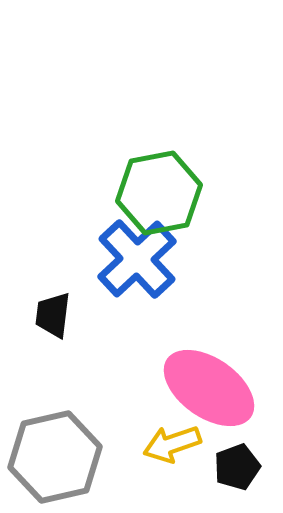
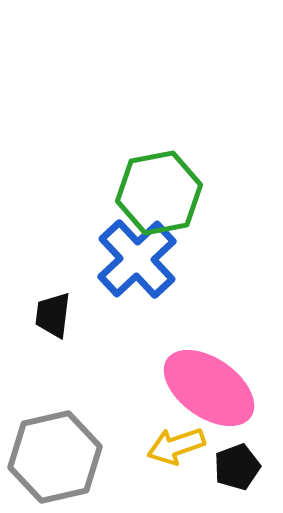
yellow arrow: moved 4 px right, 2 px down
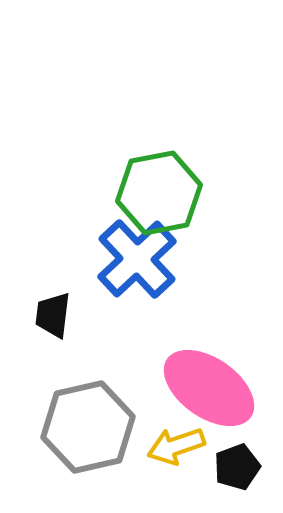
gray hexagon: moved 33 px right, 30 px up
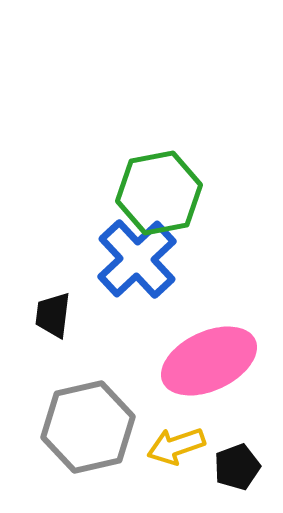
pink ellipse: moved 27 px up; rotated 60 degrees counterclockwise
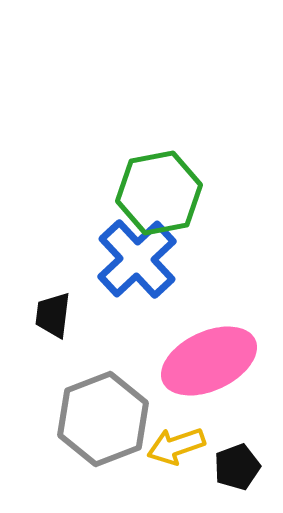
gray hexagon: moved 15 px right, 8 px up; rotated 8 degrees counterclockwise
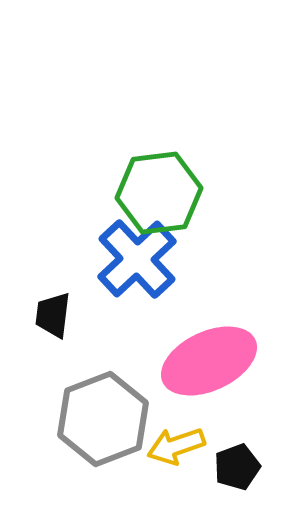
green hexagon: rotated 4 degrees clockwise
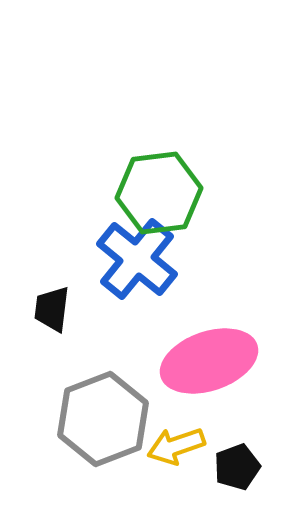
blue cross: rotated 8 degrees counterclockwise
black trapezoid: moved 1 px left, 6 px up
pink ellipse: rotated 6 degrees clockwise
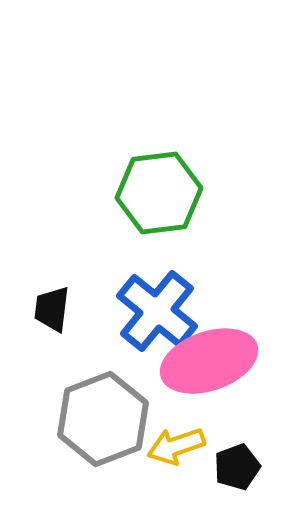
blue cross: moved 20 px right, 52 px down
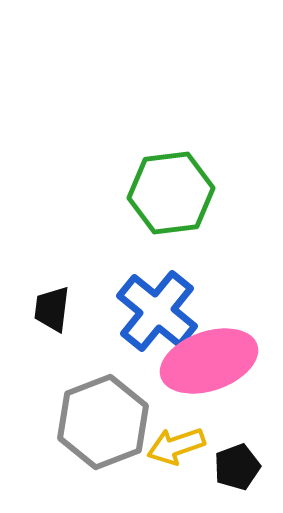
green hexagon: moved 12 px right
gray hexagon: moved 3 px down
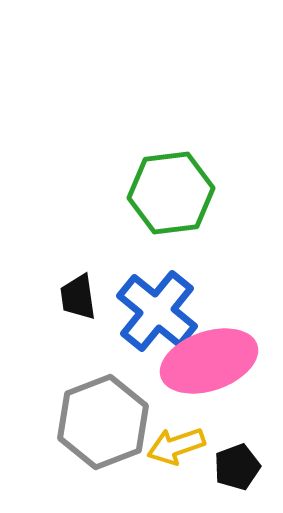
black trapezoid: moved 26 px right, 12 px up; rotated 15 degrees counterclockwise
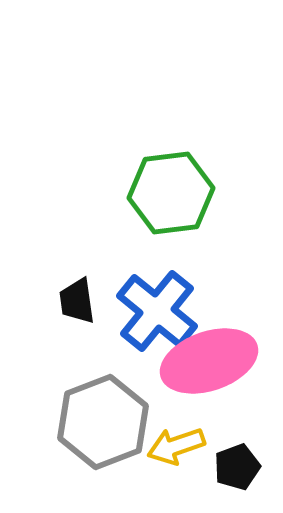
black trapezoid: moved 1 px left, 4 px down
